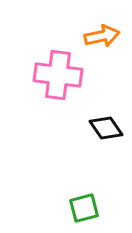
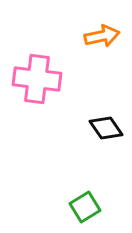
pink cross: moved 21 px left, 4 px down
green square: moved 1 px right, 1 px up; rotated 16 degrees counterclockwise
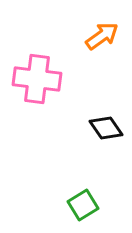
orange arrow: rotated 24 degrees counterclockwise
green square: moved 2 px left, 2 px up
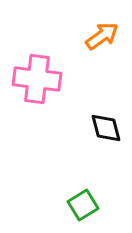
black diamond: rotated 20 degrees clockwise
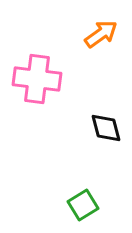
orange arrow: moved 1 px left, 2 px up
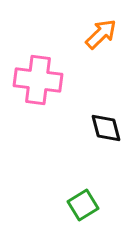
orange arrow: rotated 8 degrees counterclockwise
pink cross: moved 1 px right, 1 px down
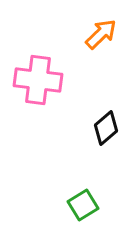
black diamond: rotated 64 degrees clockwise
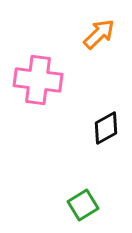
orange arrow: moved 2 px left
black diamond: rotated 12 degrees clockwise
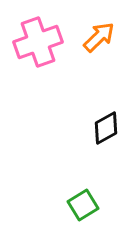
orange arrow: moved 3 px down
pink cross: moved 38 px up; rotated 27 degrees counterclockwise
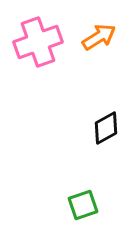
orange arrow: rotated 12 degrees clockwise
green square: rotated 12 degrees clockwise
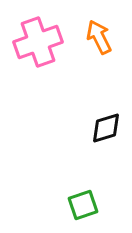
orange arrow: rotated 84 degrees counterclockwise
black diamond: rotated 12 degrees clockwise
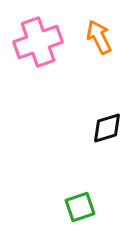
black diamond: moved 1 px right
green square: moved 3 px left, 2 px down
